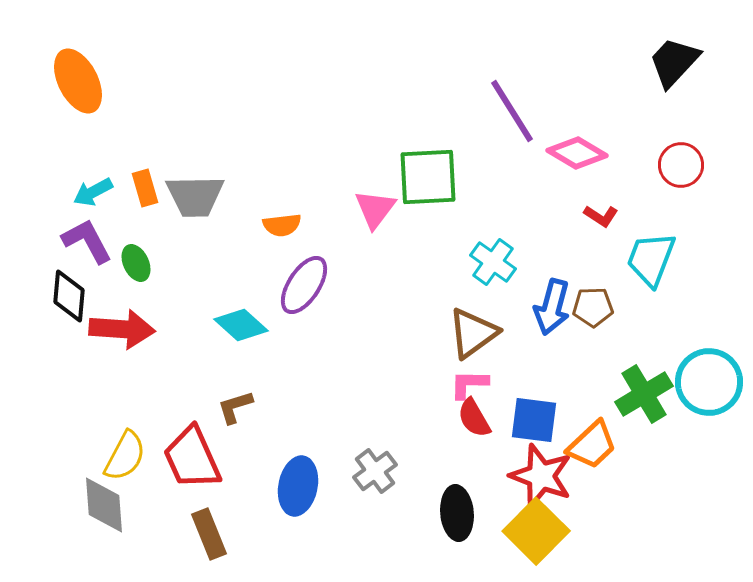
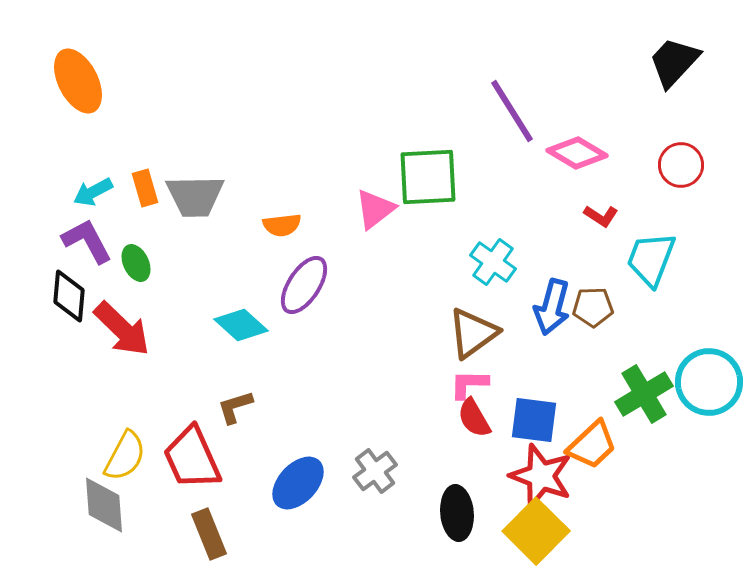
pink triangle: rotated 15 degrees clockwise
red arrow: rotated 40 degrees clockwise
blue ellipse: moved 3 px up; rotated 32 degrees clockwise
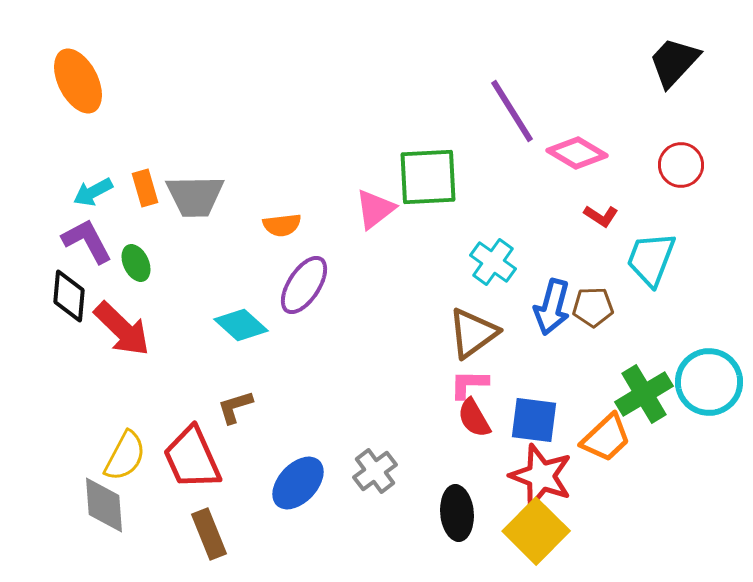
orange trapezoid: moved 14 px right, 7 px up
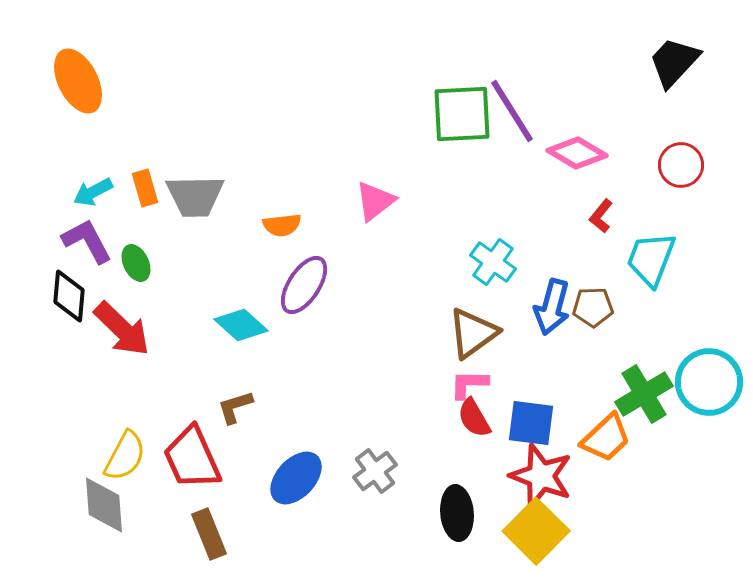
green square: moved 34 px right, 63 px up
pink triangle: moved 8 px up
red L-shape: rotated 96 degrees clockwise
blue square: moved 3 px left, 3 px down
blue ellipse: moved 2 px left, 5 px up
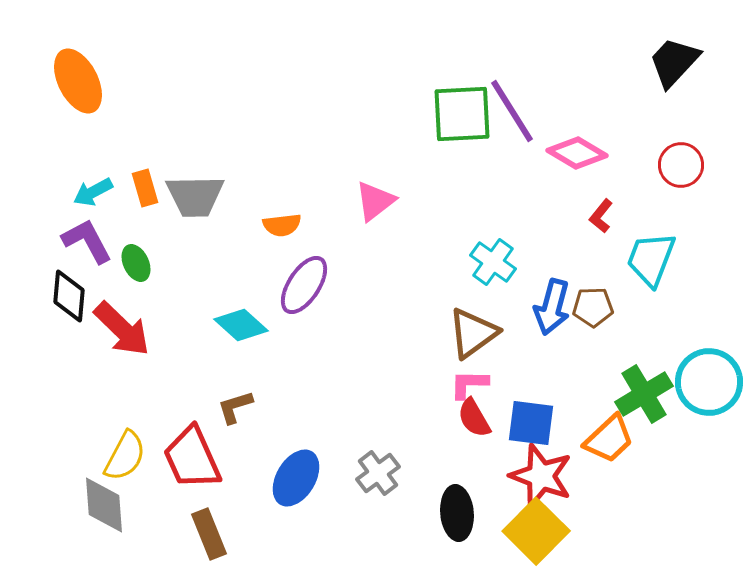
orange trapezoid: moved 3 px right, 1 px down
gray cross: moved 3 px right, 2 px down
blue ellipse: rotated 12 degrees counterclockwise
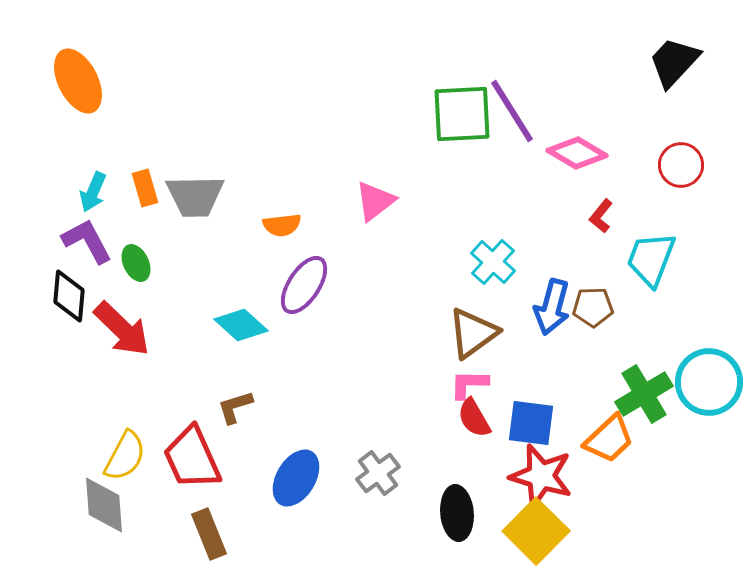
cyan arrow: rotated 39 degrees counterclockwise
cyan cross: rotated 6 degrees clockwise
red star: rotated 4 degrees counterclockwise
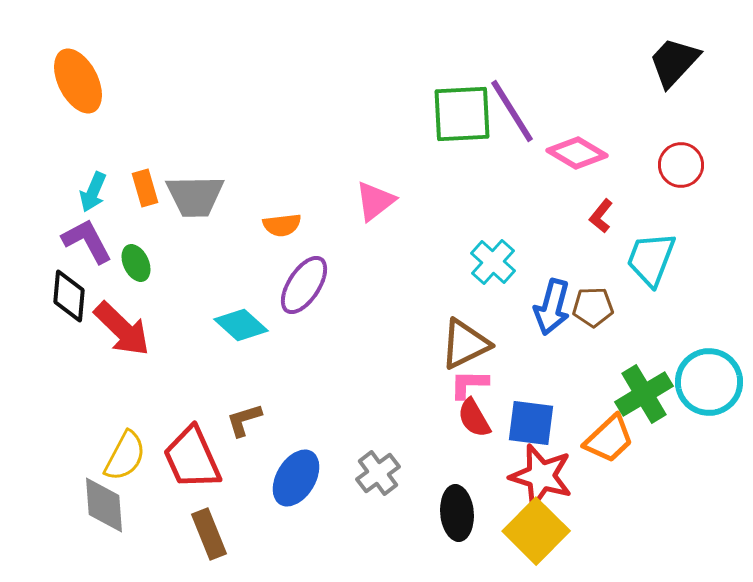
brown triangle: moved 8 px left, 11 px down; rotated 10 degrees clockwise
brown L-shape: moved 9 px right, 13 px down
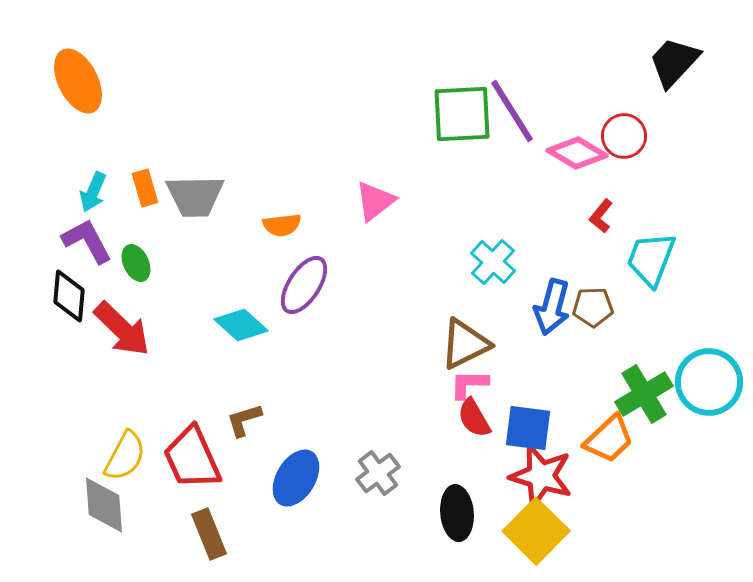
red circle: moved 57 px left, 29 px up
blue square: moved 3 px left, 5 px down
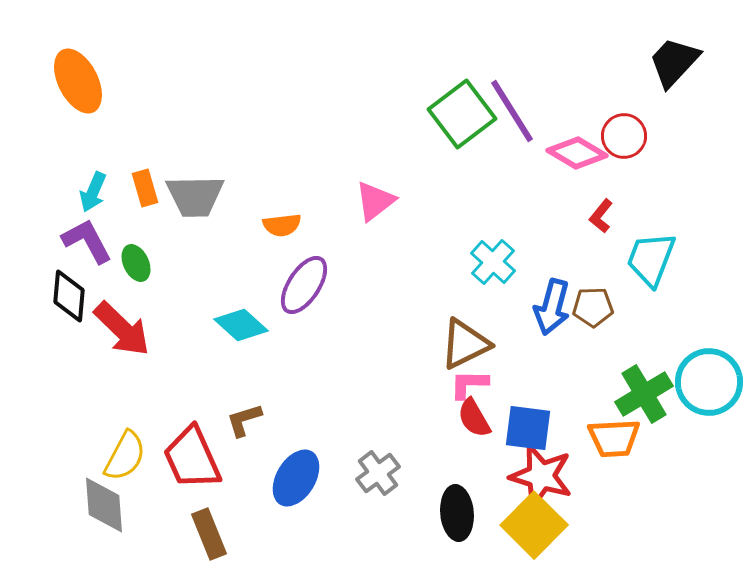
green square: rotated 34 degrees counterclockwise
orange trapezoid: moved 5 px right, 1 px up; rotated 40 degrees clockwise
yellow square: moved 2 px left, 6 px up
